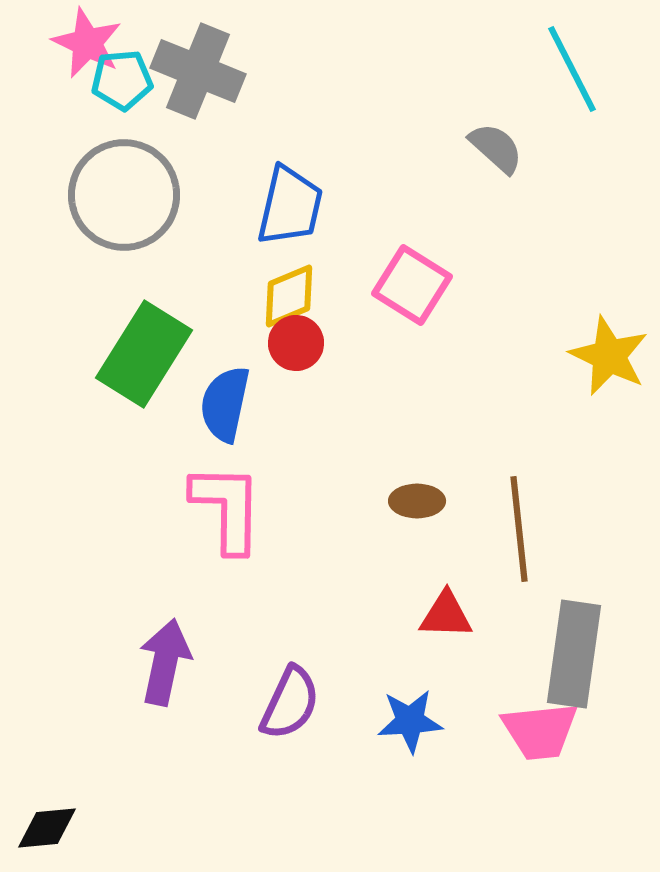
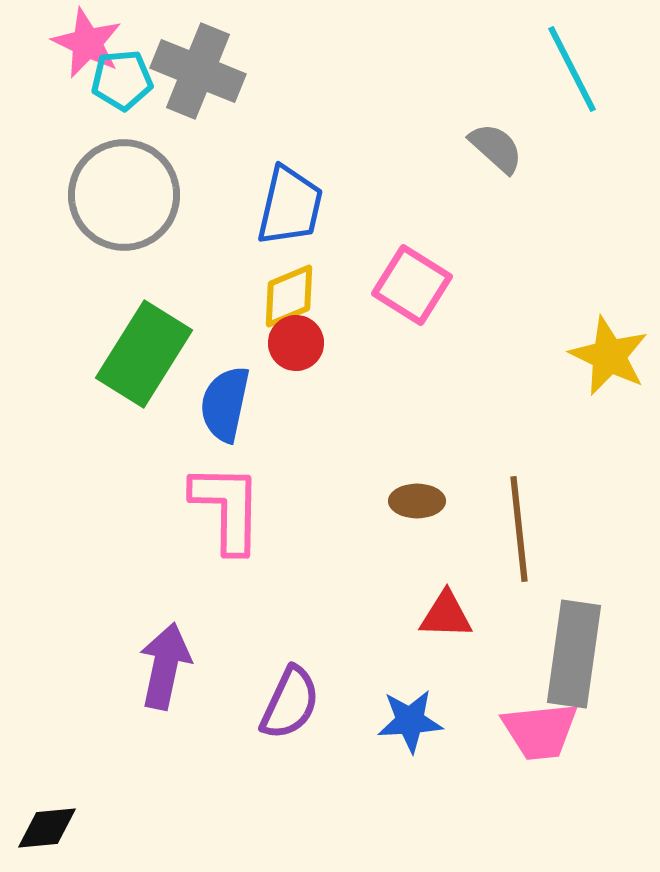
purple arrow: moved 4 px down
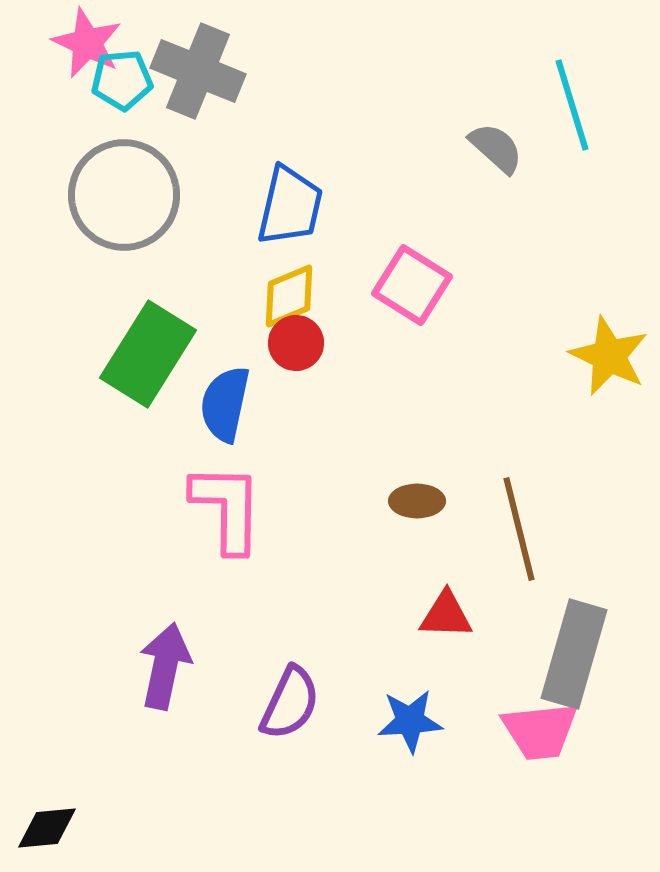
cyan line: moved 36 px down; rotated 10 degrees clockwise
green rectangle: moved 4 px right
brown line: rotated 8 degrees counterclockwise
gray rectangle: rotated 8 degrees clockwise
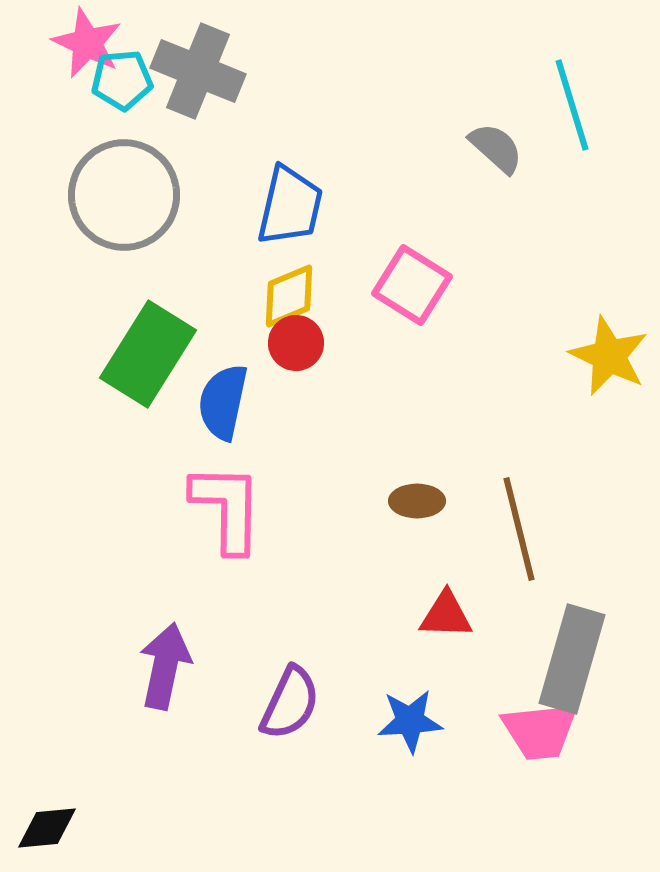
blue semicircle: moved 2 px left, 2 px up
gray rectangle: moved 2 px left, 5 px down
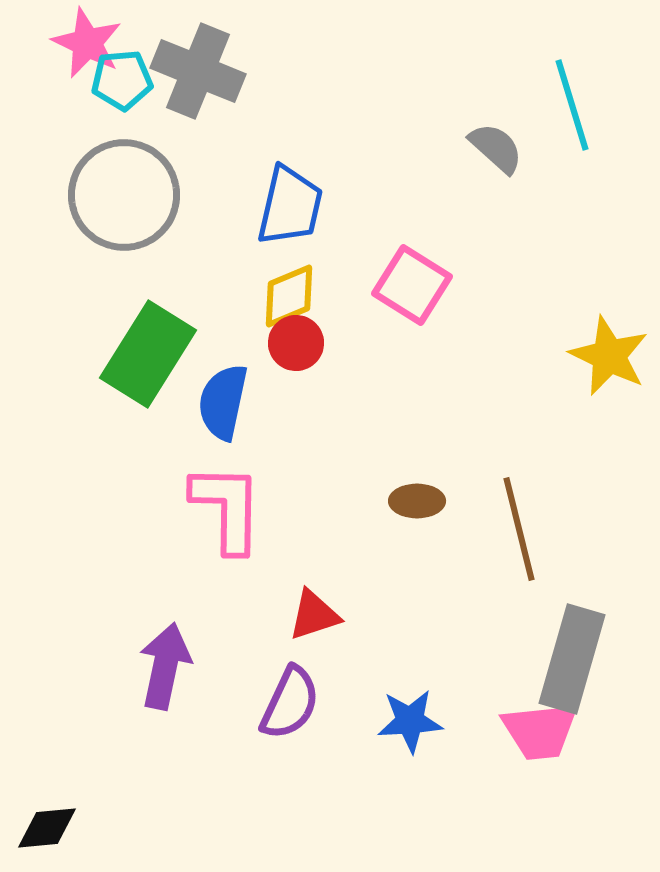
red triangle: moved 132 px left; rotated 20 degrees counterclockwise
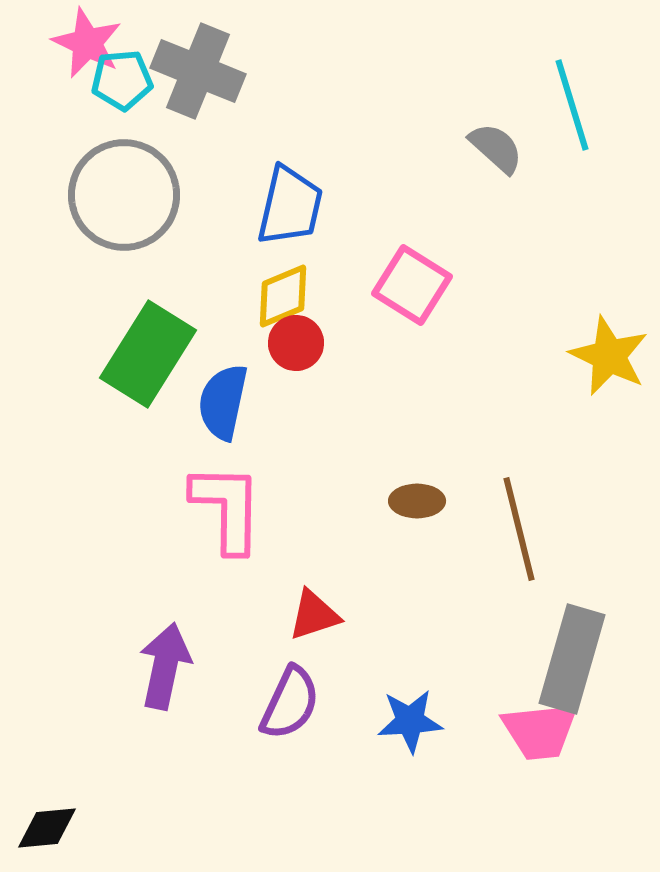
yellow diamond: moved 6 px left
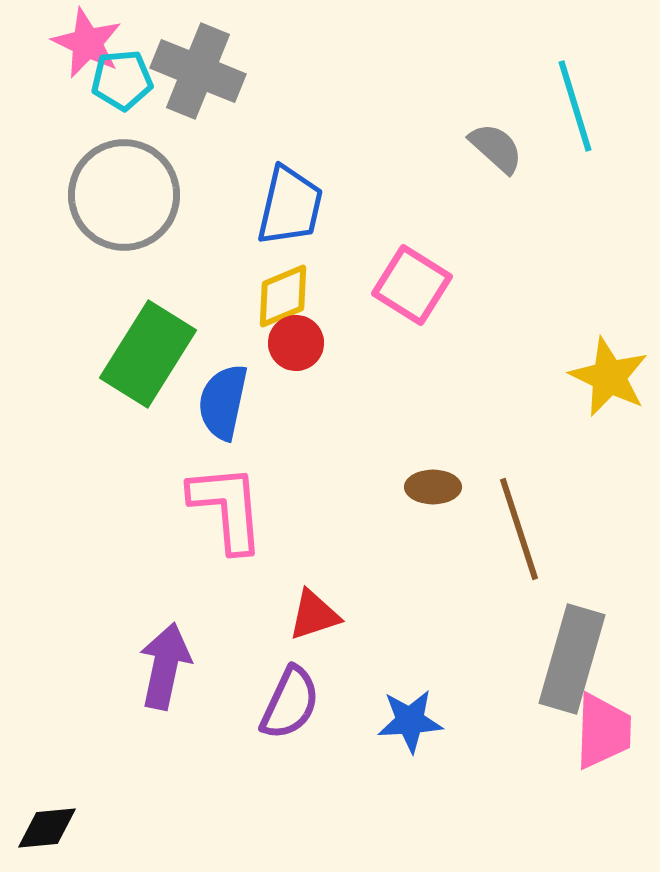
cyan line: moved 3 px right, 1 px down
yellow star: moved 21 px down
brown ellipse: moved 16 px right, 14 px up
pink L-shape: rotated 6 degrees counterclockwise
brown line: rotated 4 degrees counterclockwise
pink trapezoid: moved 63 px right; rotated 82 degrees counterclockwise
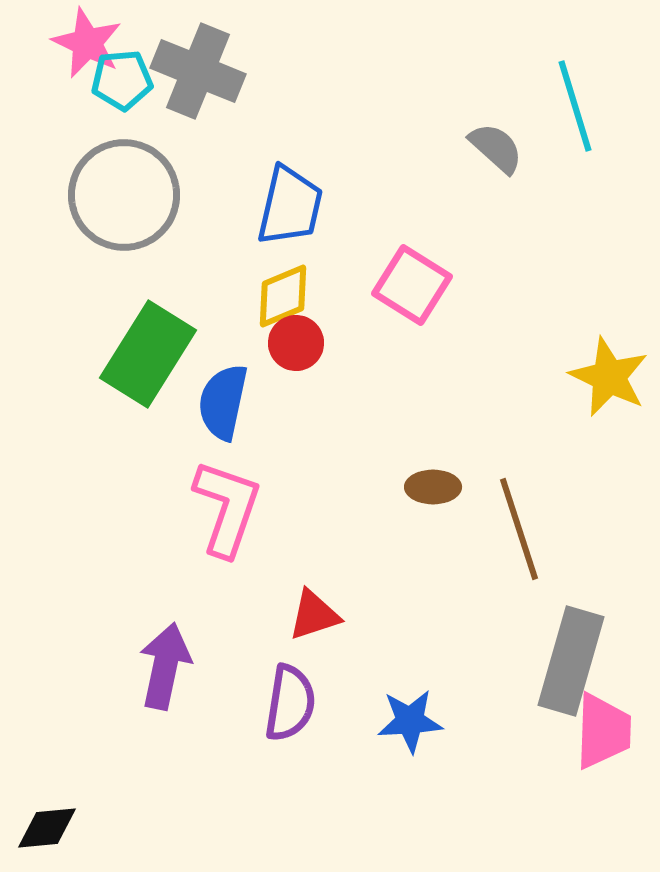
pink L-shape: rotated 24 degrees clockwise
gray rectangle: moved 1 px left, 2 px down
purple semicircle: rotated 16 degrees counterclockwise
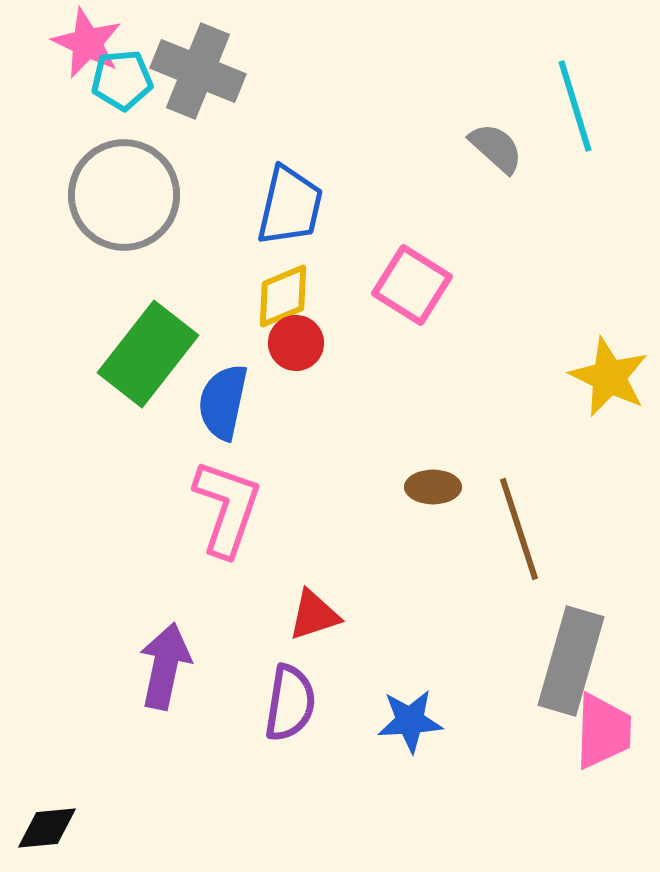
green rectangle: rotated 6 degrees clockwise
